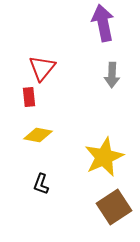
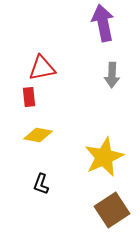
red triangle: rotated 40 degrees clockwise
brown square: moved 2 px left, 3 px down
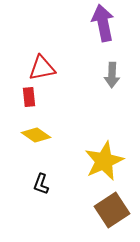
yellow diamond: moved 2 px left; rotated 24 degrees clockwise
yellow star: moved 4 px down
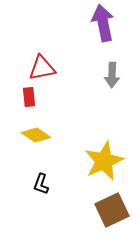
brown square: rotated 8 degrees clockwise
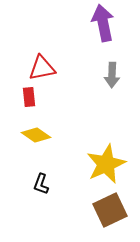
yellow star: moved 2 px right, 3 px down
brown square: moved 2 px left
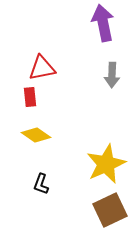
red rectangle: moved 1 px right
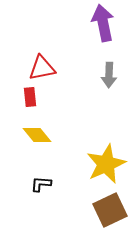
gray arrow: moved 3 px left
yellow diamond: moved 1 px right; rotated 16 degrees clockwise
black L-shape: rotated 75 degrees clockwise
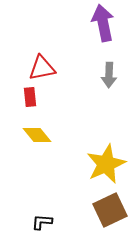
black L-shape: moved 1 px right, 38 px down
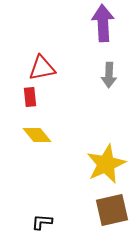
purple arrow: rotated 9 degrees clockwise
brown square: moved 2 px right; rotated 12 degrees clockwise
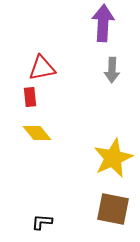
purple arrow: rotated 6 degrees clockwise
gray arrow: moved 3 px right, 5 px up
yellow diamond: moved 2 px up
yellow star: moved 7 px right, 6 px up
brown square: moved 1 px right, 1 px up; rotated 24 degrees clockwise
